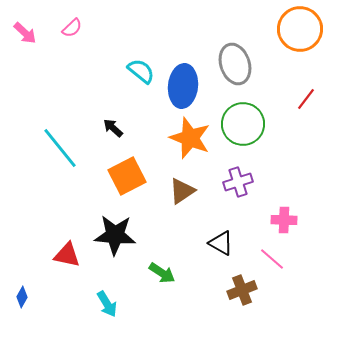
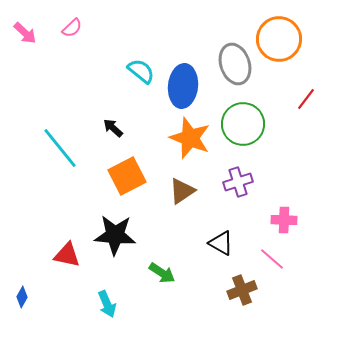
orange circle: moved 21 px left, 10 px down
cyan arrow: rotated 8 degrees clockwise
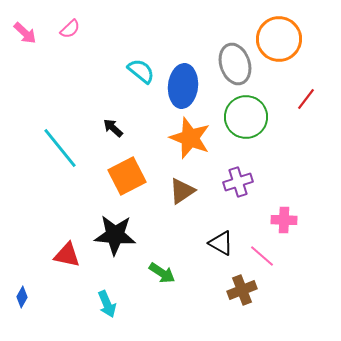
pink semicircle: moved 2 px left, 1 px down
green circle: moved 3 px right, 7 px up
pink line: moved 10 px left, 3 px up
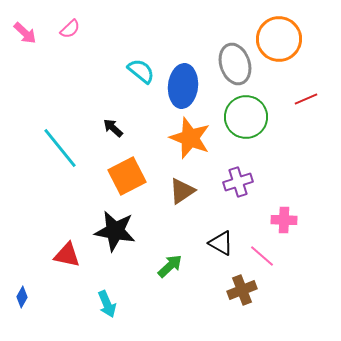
red line: rotated 30 degrees clockwise
black star: moved 4 px up; rotated 6 degrees clockwise
green arrow: moved 8 px right, 7 px up; rotated 76 degrees counterclockwise
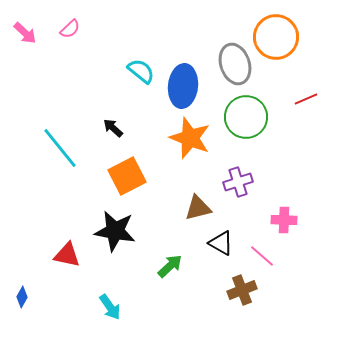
orange circle: moved 3 px left, 2 px up
brown triangle: moved 16 px right, 17 px down; rotated 20 degrees clockwise
cyan arrow: moved 3 px right, 3 px down; rotated 12 degrees counterclockwise
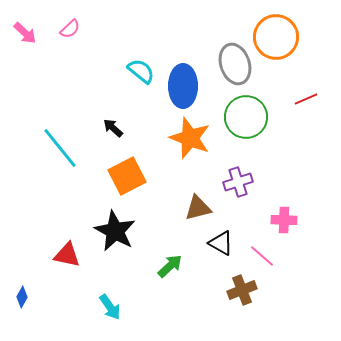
blue ellipse: rotated 6 degrees counterclockwise
black star: rotated 18 degrees clockwise
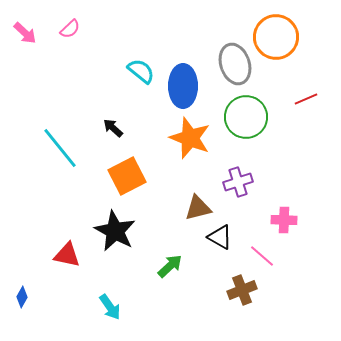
black triangle: moved 1 px left, 6 px up
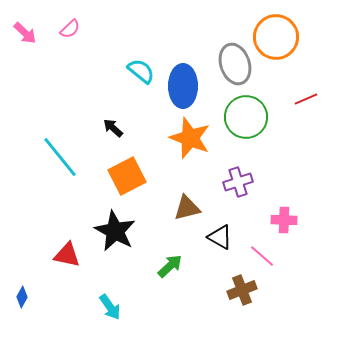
cyan line: moved 9 px down
brown triangle: moved 11 px left
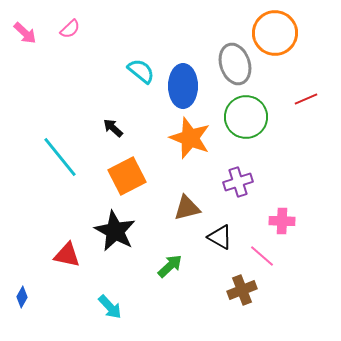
orange circle: moved 1 px left, 4 px up
pink cross: moved 2 px left, 1 px down
cyan arrow: rotated 8 degrees counterclockwise
